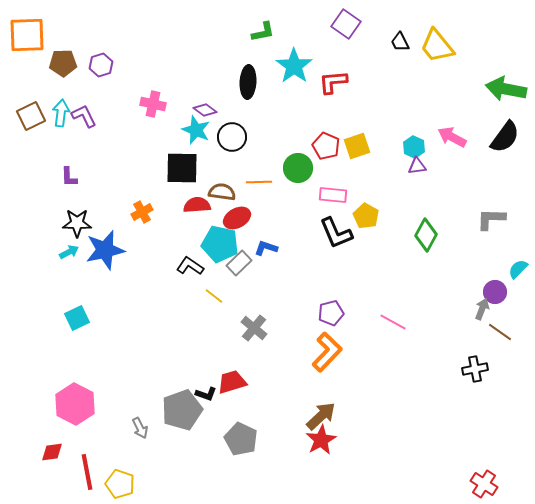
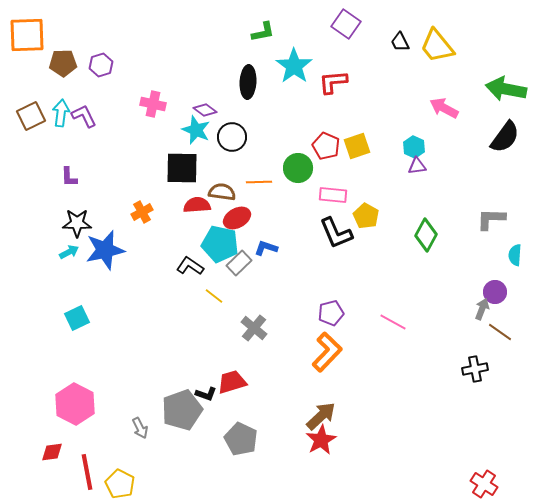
pink arrow at (452, 137): moved 8 px left, 29 px up
cyan semicircle at (518, 269): moved 3 px left, 14 px up; rotated 40 degrees counterclockwise
yellow pentagon at (120, 484): rotated 8 degrees clockwise
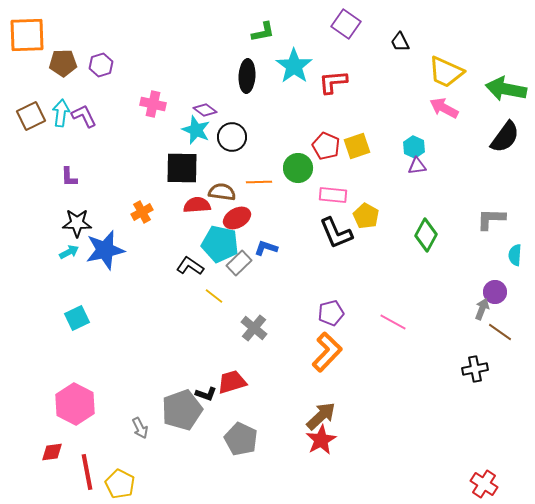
yellow trapezoid at (437, 46): moved 9 px right, 26 px down; rotated 27 degrees counterclockwise
black ellipse at (248, 82): moved 1 px left, 6 px up
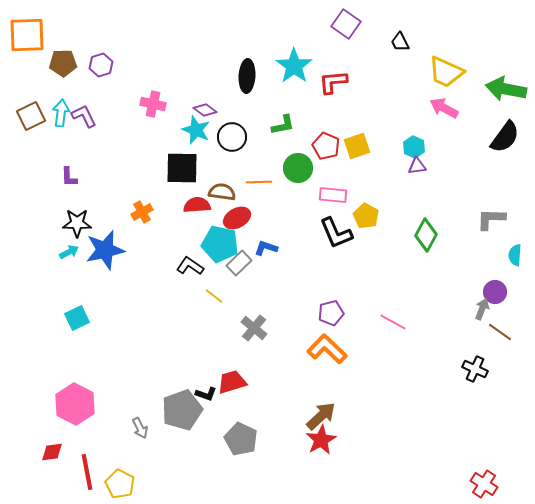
green L-shape at (263, 32): moved 20 px right, 93 px down
orange L-shape at (327, 352): moved 3 px up; rotated 90 degrees counterclockwise
black cross at (475, 369): rotated 35 degrees clockwise
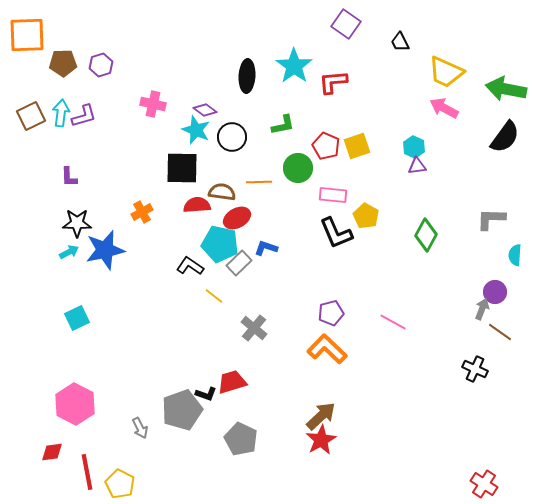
purple L-shape at (84, 116): rotated 100 degrees clockwise
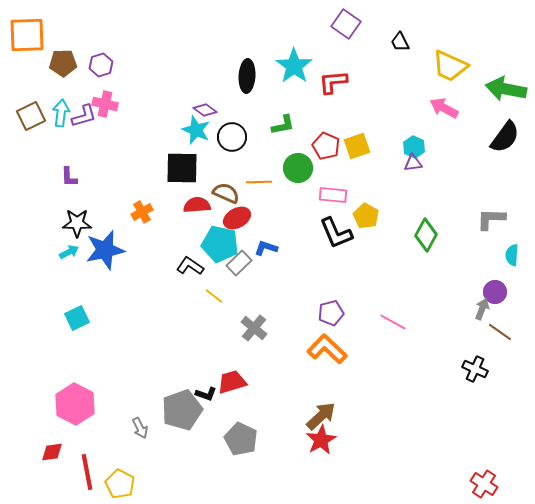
yellow trapezoid at (446, 72): moved 4 px right, 6 px up
pink cross at (153, 104): moved 48 px left
purple triangle at (417, 166): moved 4 px left, 3 px up
brown semicircle at (222, 192): moved 4 px right, 1 px down; rotated 16 degrees clockwise
cyan semicircle at (515, 255): moved 3 px left
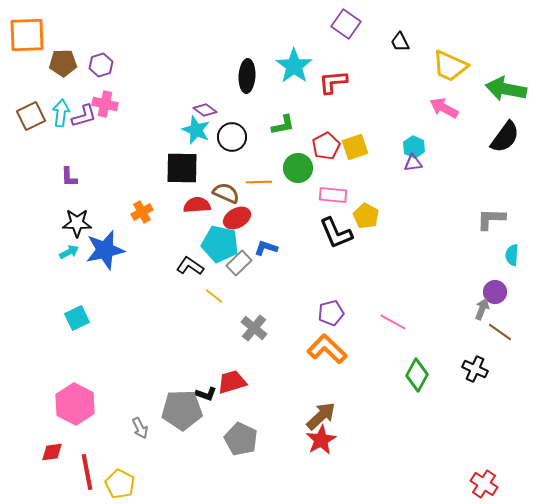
red pentagon at (326, 146): rotated 20 degrees clockwise
yellow square at (357, 146): moved 2 px left, 1 px down
green diamond at (426, 235): moved 9 px left, 140 px down
gray pentagon at (182, 410): rotated 18 degrees clockwise
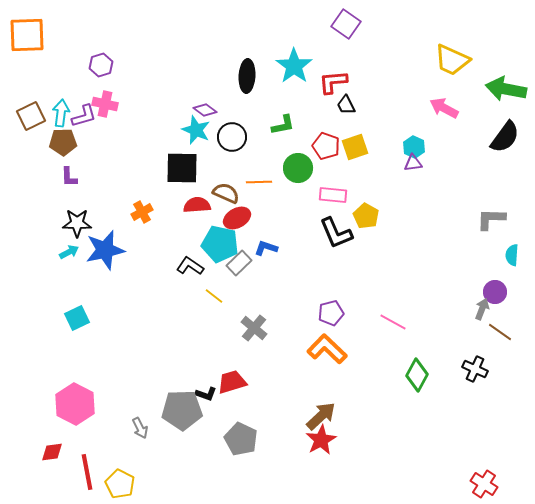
black trapezoid at (400, 42): moved 54 px left, 63 px down
brown pentagon at (63, 63): moved 79 px down
yellow trapezoid at (450, 66): moved 2 px right, 6 px up
red pentagon at (326, 146): rotated 24 degrees counterclockwise
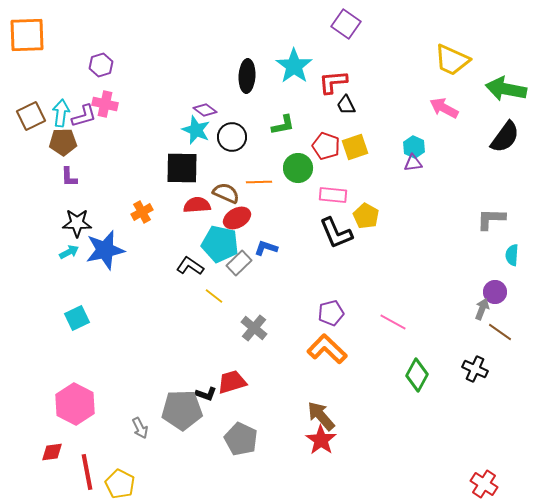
brown arrow at (321, 416): rotated 88 degrees counterclockwise
red star at (321, 440): rotated 8 degrees counterclockwise
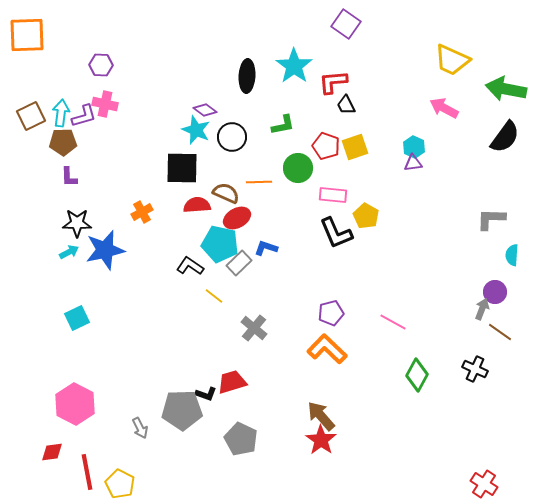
purple hexagon at (101, 65): rotated 20 degrees clockwise
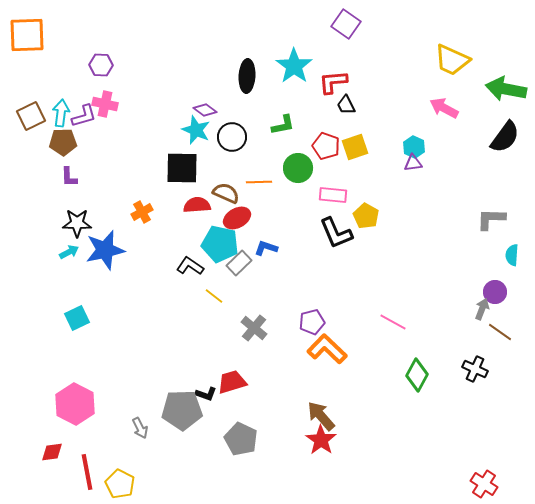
purple pentagon at (331, 313): moved 19 px left, 9 px down
